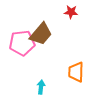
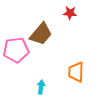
red star: moved 1 px left, 1 px down
pink pentagon: moved 6 px left, 7 px down
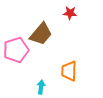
pink pentagon: rotated 10 degrees counterclockwise
orange trapezoid: moved 7 px left, 1 px up
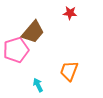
brown trapezoid: moved 8 px left, 2 px up
orange trapezoid: rotated 20 degrees clockwise
cyan arrow: moved 3 px left, 2 px up; rotated 32 degrees counterclockwise
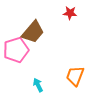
orange trapezoid: moved 6 px right, 5 px down
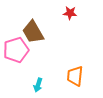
brown trapezoid: rotated 110 degrees clockwise
orange trapezoid: rotated 15 degrees counterclockwise
cyan arrow: rotated 136 degrees counterclockwise
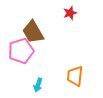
red star: rotated 24 degrees counterclockwise
pink pentagon: moved 5 px right, 1 px down
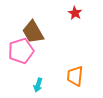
red star: moved 5 px right; rotated 24 degrees counterclockwise
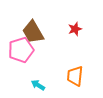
red star: moved 16 px down; rotated 24 degrees clockwise
pink pentagon: moved 1 px up
cyan arrow: rotated 104 degrees clockwise
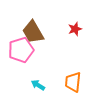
orange trapezoid: moved 2 px left, 6 px down
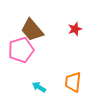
brown trapezoid: moved 1 px left, 2 px up; rotated 10 degrees counterclockwise
cyan arrow: moved 1 px right, 2 px down
